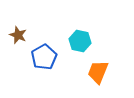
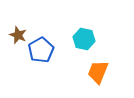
cyan hexagon: moved 4 px right, 2 px up
blue pentagon: moved 3 px left, 7 px up
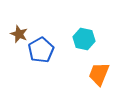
brown star: moved 1 px right, 1 px up
orange trapezoid: moved 1 px right, 2 px down
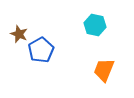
cyan hexagon: moved 11 px right, 14 px up
orange trapezoid: moved 5 px right, 4 px up
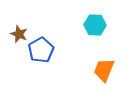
cyan hexagon: rotated 10 degrees counterclockwise
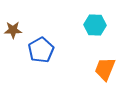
brown star: moved 6 px left, 4 px up; rotated 24 degrees counterclockwise
orange trapezoid: moved 1 px right, 1 px up
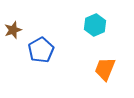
cyan hexagon: rotated 25 degrees counterclockwise
brown star: rotated 18 degrees counterclockwise
